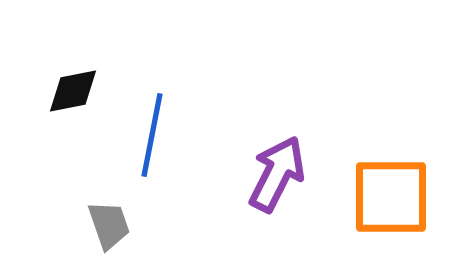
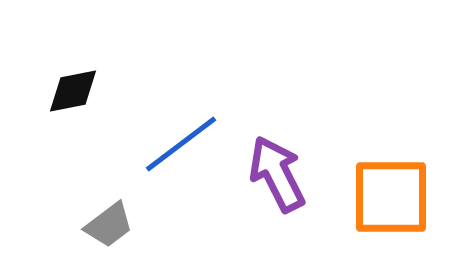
blue line: moved 29 px right, 9 px down; rotated 42 degrees clockwise
purple arrow: rotated 54 degrees counterclockwise
gray trapezoid: rotated 72 degrees clockwise
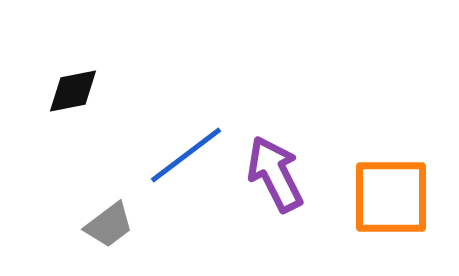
blue line: moved 5 px right, 11 px down
purple arrow: moved 2 px left
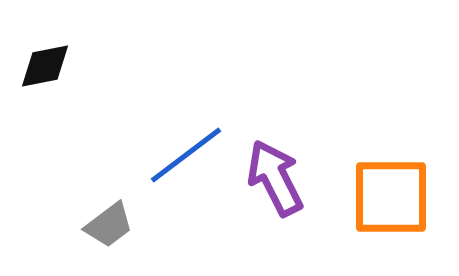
black diamond: moved 28 px left, 25 px up
purple arrow: moved 4 px down
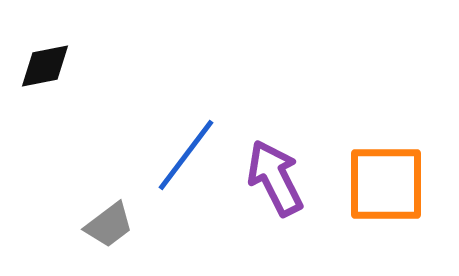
blue line: rotated 16 degrees counterclockwise
orange square: moved 5 px left, 13 px up
